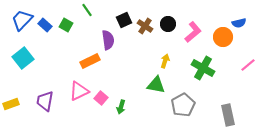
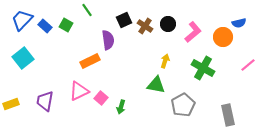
blue rectangle: moved 1 px down
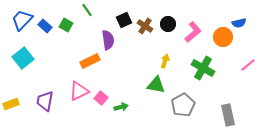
green arrow: rotated 120 degrees counterclockwise
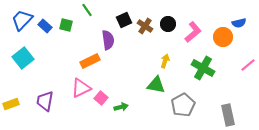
green square: rotated 16 degrees counterclockwise
pink triangle: moved 2 px right, 3 px up
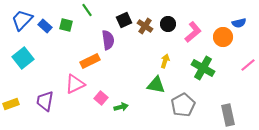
pink triangle: moved 6 px left, 4 px up
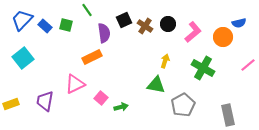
purple semicircle: moved 4 px left, 7 px up
orange rectangle: moved 2 px right, 4 px up
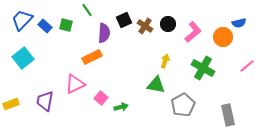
purple semicircle: rotated 12 degrees clockwise
pink line: moved 1 px left, 1 px down
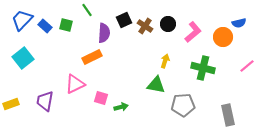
green cross: rotated 15 degrees counterclockwise
pink square: rotated 24 degrees counterclockwise
gray pentagon: rotated 25 degrees clockwise
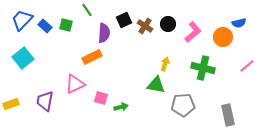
yellow arrow: moved 3 px down
